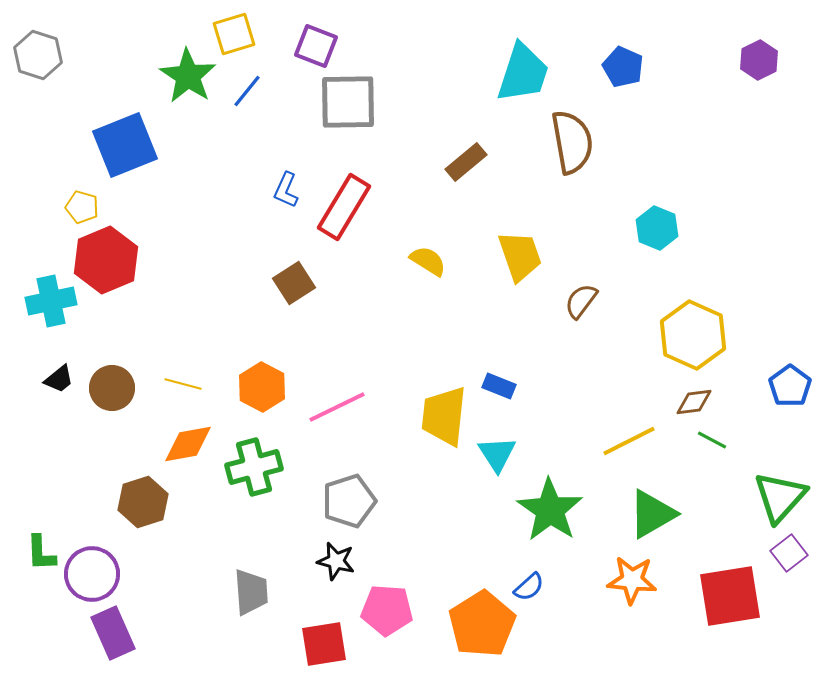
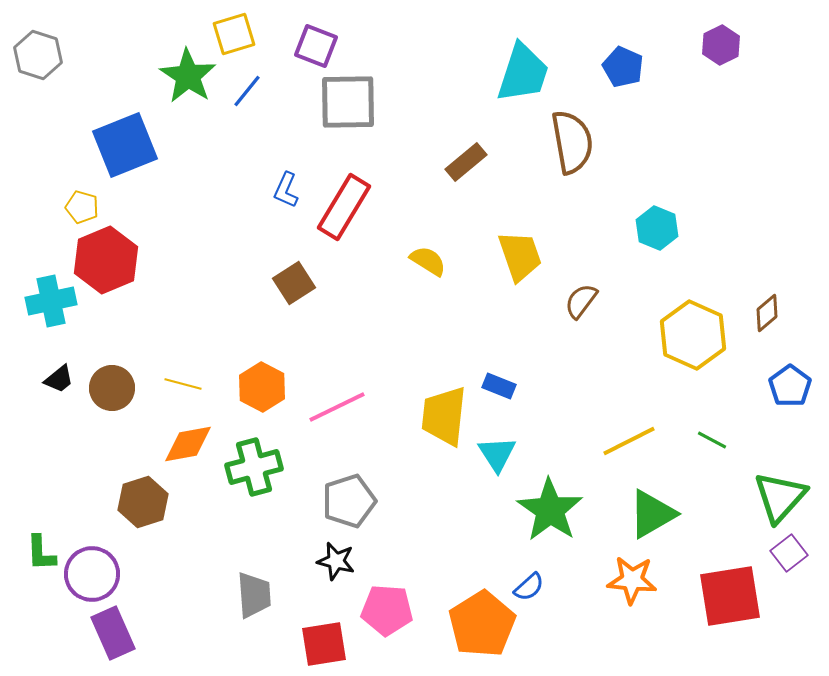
purple hexagon at (759, 60): moved 38 px left, 15 px up
brown diamond at (694, 402): moved 73 px right, 89 px up; rotated 33 degrees counterclockwise
gray trapezoid at (251, 592): moved 3 px right, 3 px down
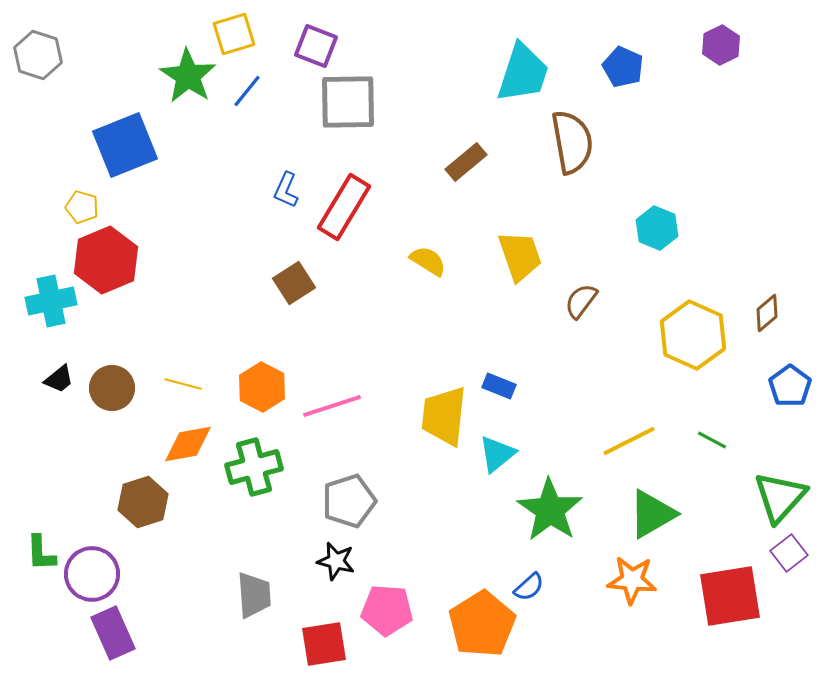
pink line at (337, 407): moved 5 px left, 1 px up; rotated 8 degrees clockwise
cyan triangle at (497, 454): rotated 24 degrees clockwise
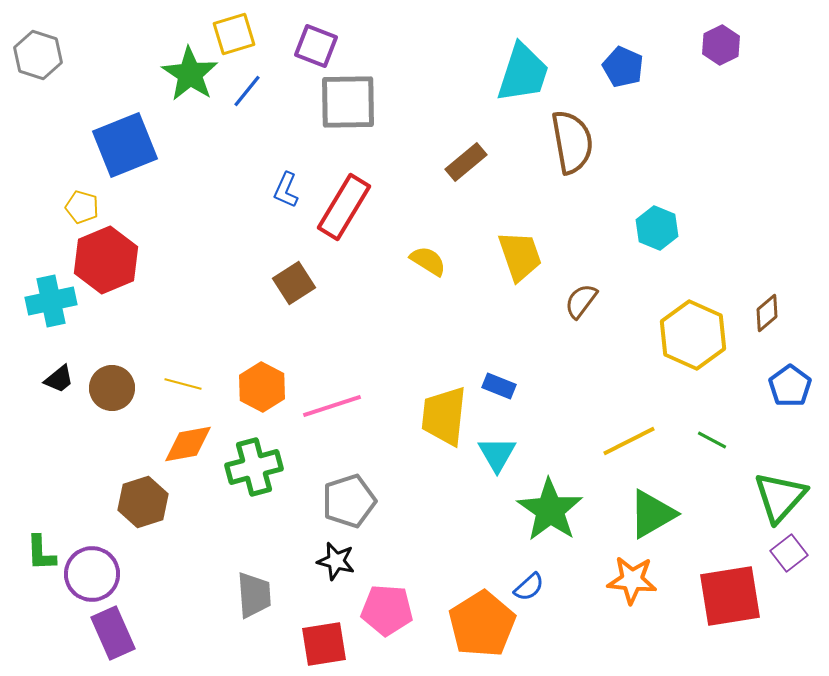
green star at (188, 76): moved 2 px right, 2 px up
cyan triangle at (497, 454): rotated 21 degrees counterclockwise
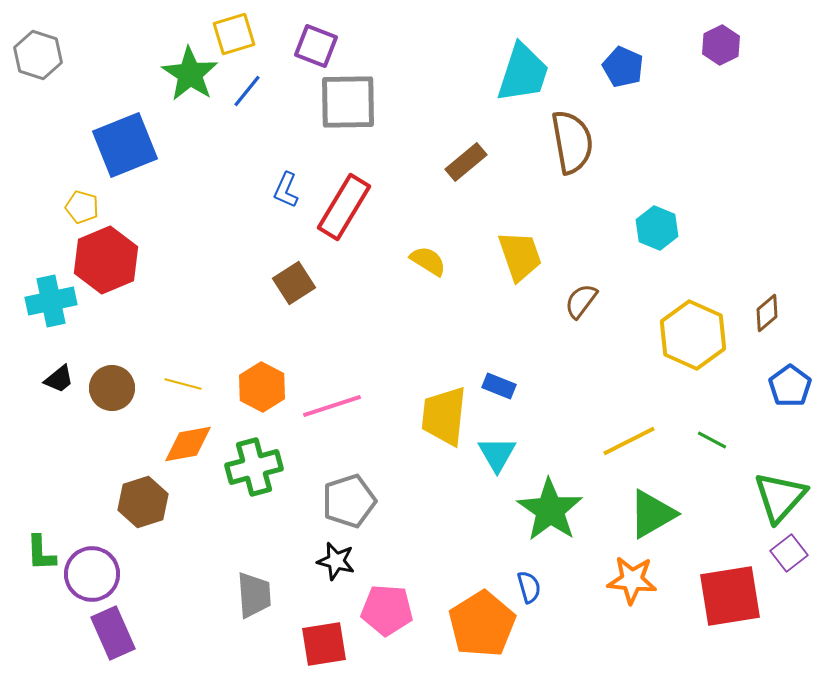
blue semicircle at (529, 587): rotated 64 degrees counterclockwise
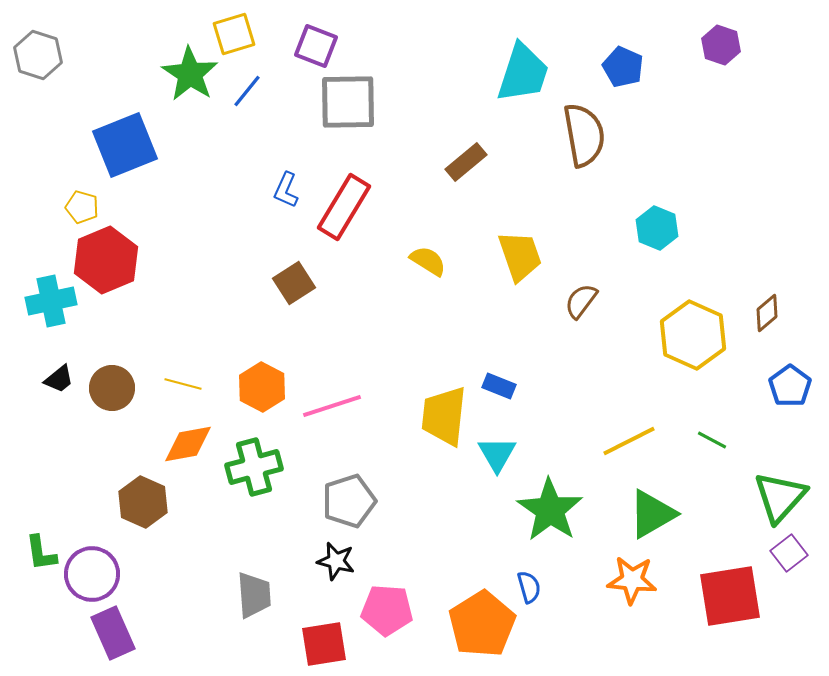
purple hexagon at (721, 45): rotated 15 degrees counterclockwise
brown semicircle at (572, 142): moved 12 px right, 7 px up
brown hexagon at (143, 502): rotated 18 degrees counterclockwise
green L-shape at (41, 553): rotated 6 degrees counterclockwise
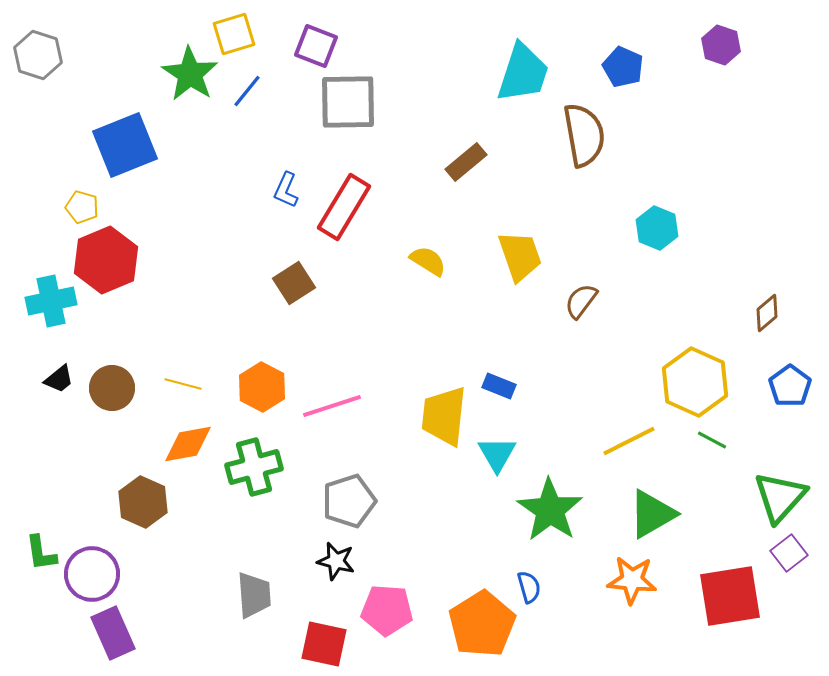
yellow hexagon at (693, 335): moved 2 px right, 47 px down
red square at (324, 644): rotated 21 degrees clockwise
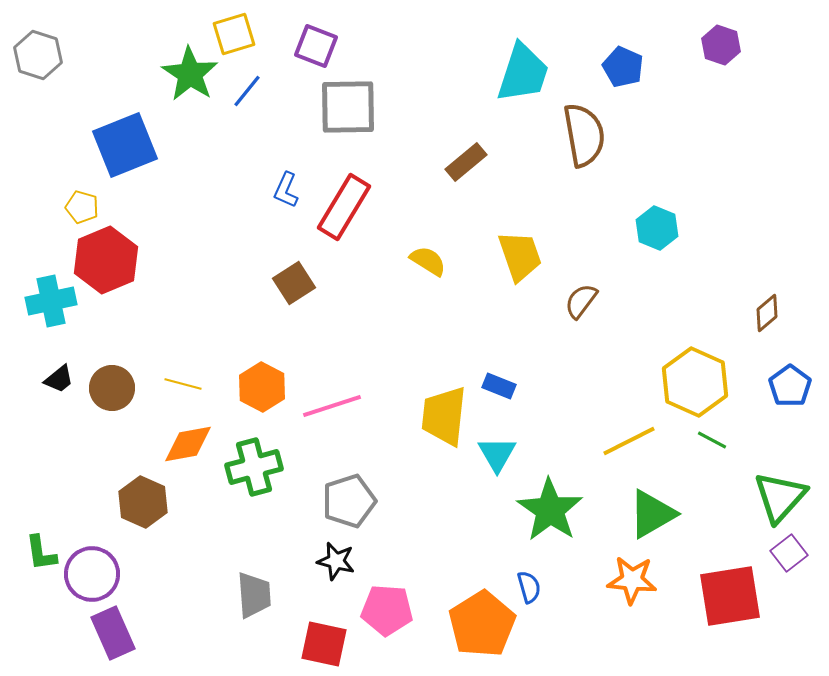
gray square at (348, 102): moved 5 px down
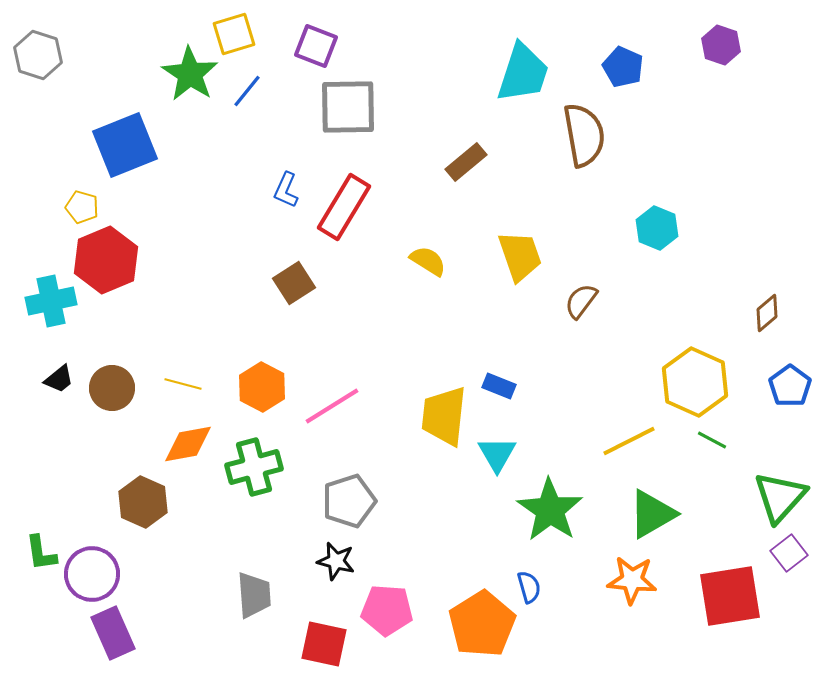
pink line at (332, 406): rotated 14 degrees counterclockwise
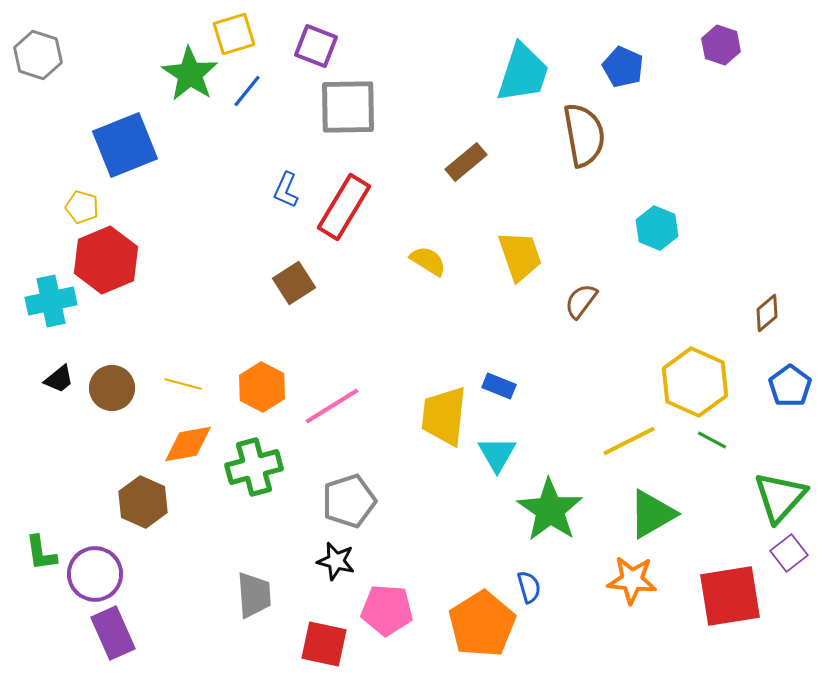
purple circle at (92, 574): moved 3 px right
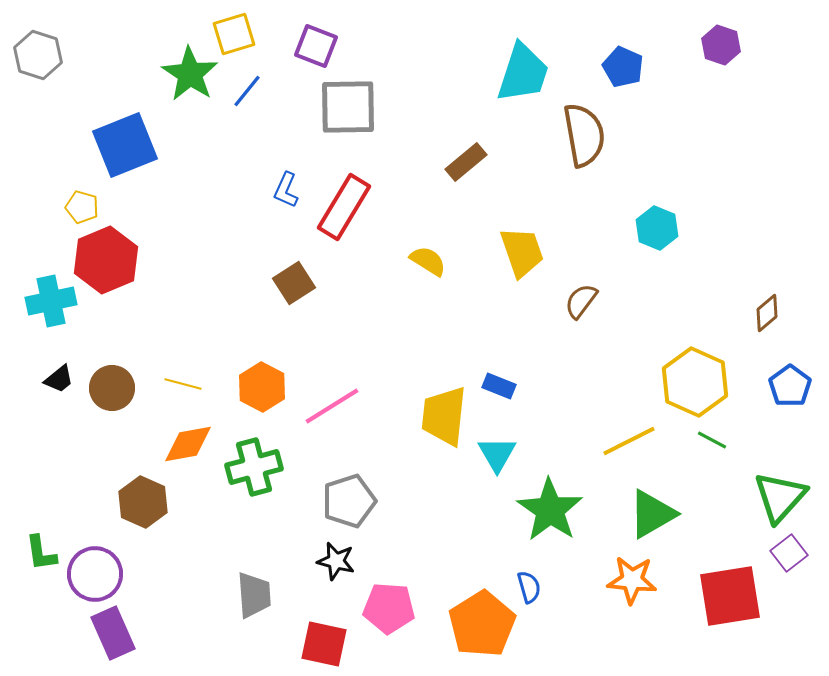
yellow trapezoid at (520, 256): moved 2 px right, 4 px up
pink pentagon at (387, 610): moved 2 px right, 2 px up
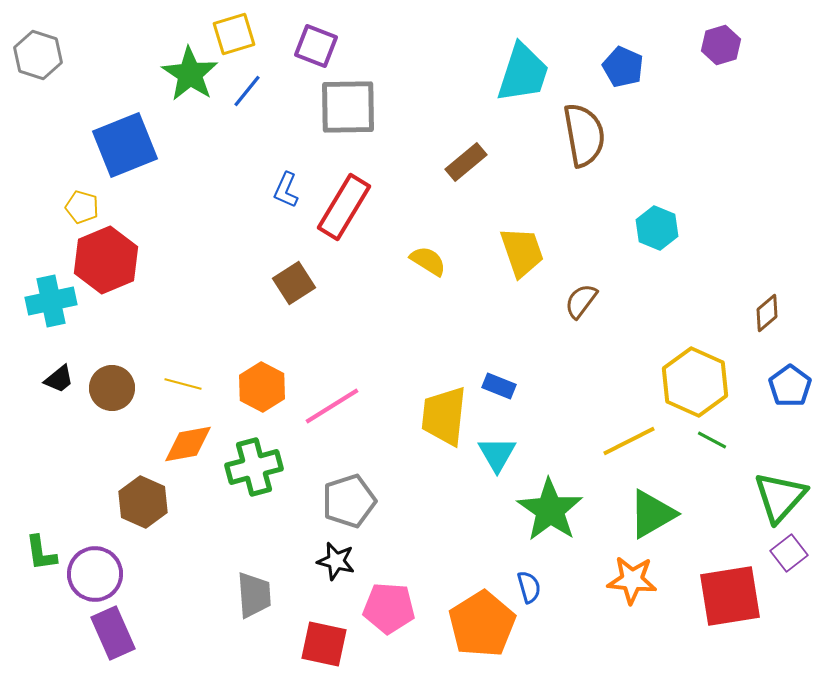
purple hexagon at (721, 45): rotated 24 degrees clockwise
